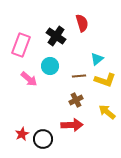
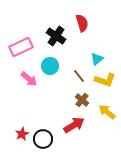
pink rectangle: moved 2 px down; rotated 45 degrees clockwise
brown line: rotated 56 degrees clockwise
brown cross: moved 6 px right; rotated 24 degrees counterclockwise
red arrow: moved 2 px right; rotated 30 degrees counterclockwise
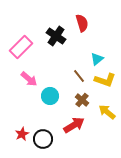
pink rectangle: rotated 20 degrees counterclockwise
cyan circle: moved 30 px down
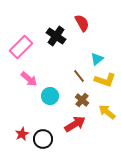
red semicircle: rotated 12 degrees counterclockwise
red arrow: moved 1 px right, 1 px up
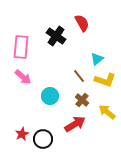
pink rectangle: rotated 40 degrees counterclockwise
pink arrow: moved 6 px left, 2 px up
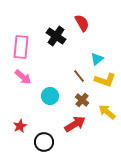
red star: moved 2 px left, 8 px up
black circle: moved 1 px right, 3 px down
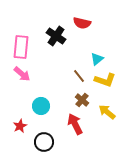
red semicircle: rotated 132 degrees clockwise
pink arrow: moved 1 px left, 3 px up
cyan circle: moved 9 px left, 10 px down
red arrow: rotated 85 degrees counterclockwise
